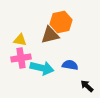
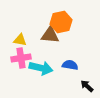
brown triangle: rotated 18 degrees clockwise
cyan arrow: moved 1 px left
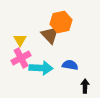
brown triangle: rotated 42 degrees clockwise
yellow triangle: rotated 48 degrees clockwise
pink cross: rotated 18 degrees counterclockwise
cyan arrow: rotated 10 degrees counterclockwise
black arrow: moved 2 px left; rotated 48 degrees clockwise
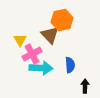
orange hexagon: moved 1 px right, 2 px up
pink cross: moved 11 px right, 4 px up
blue semicircle: rotated 77 degrees clockwise
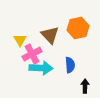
orange hexagon: moved 16 px right, 8 px down
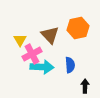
cyan arrow: moved 1 px right, 1 px up
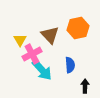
cyan arrow: moved 3 px down; rotated 45 degrees clockwise
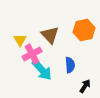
orange hexagon: moved 6 px right, 2 px down
black arrow: rotated 32 degrees clockwise
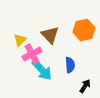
yellow triangle: rotated 16 degrees clockwise
